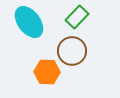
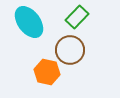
brown circle: moved 2 px left, 1 px up
orange hexagon: rotated 10 degrees clockwise
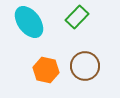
brown circle: moved 15 px right, 16 px down
orange hexagon: moved 1 px left, 2 px up
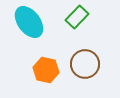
brown circle: moved 2 px up
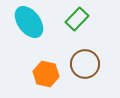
green rectangle: moved 2 px down
orange hexagon: moved 4 px down
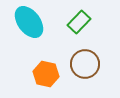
green rectangle: moved 2 px right, 3 px down
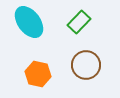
brown circle: moved 1 px right, 1 px down
orange hexagon: moved 8 px left
